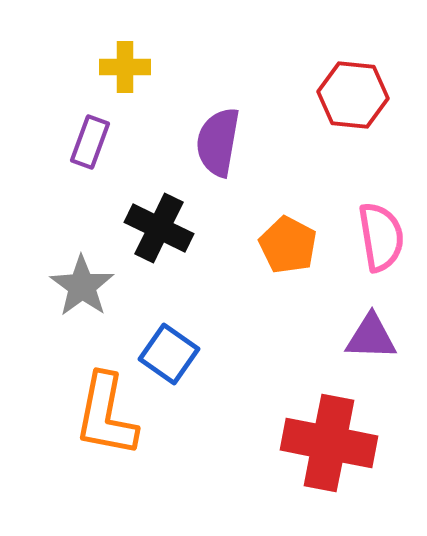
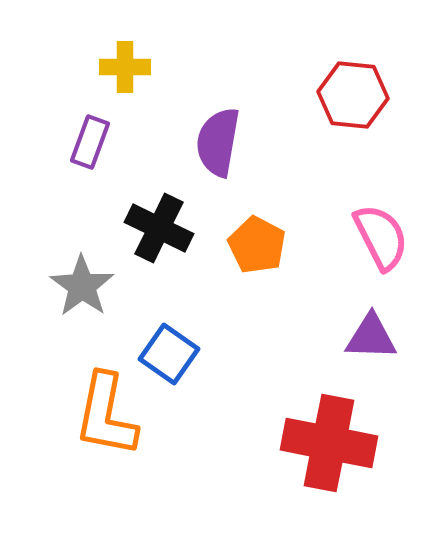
pink semicircle: rotated 18 degrees counterclockwise
orange pentagon: moved 31 px left
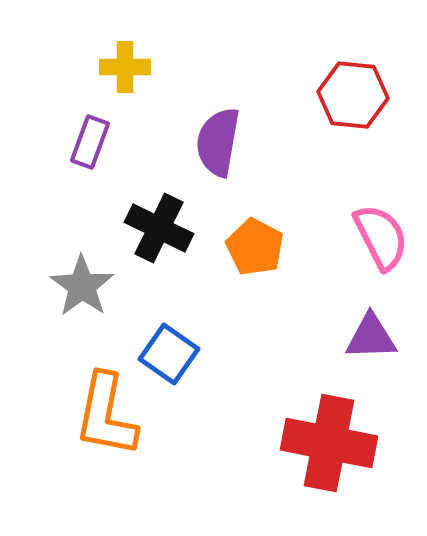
orange pentagon: moved 2 px left, 2 px down
purple triangle: rotated 4 degrees counterclockwise
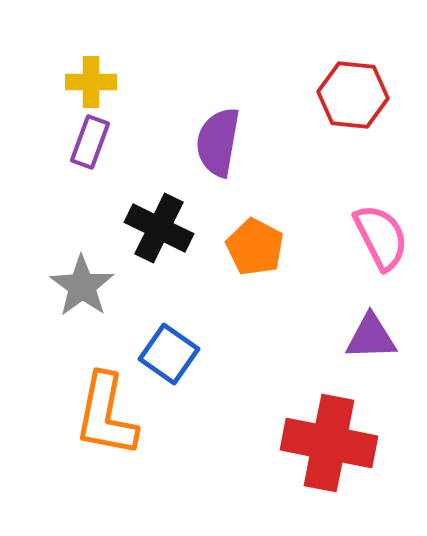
yellow cross: moved 34 px left, 15 px down
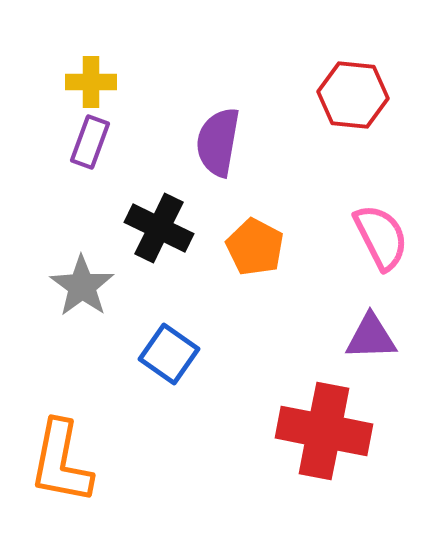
orange L-shape: moved 45 px left, 47 px down
red cross: moved 5 px left, 12 px up
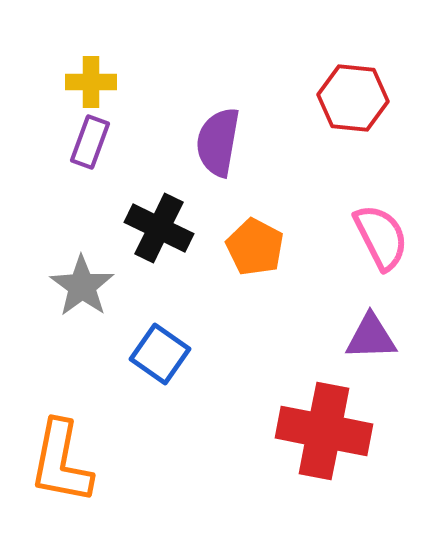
red hexagon: moved 3 px down
blue square: moved 9 px left
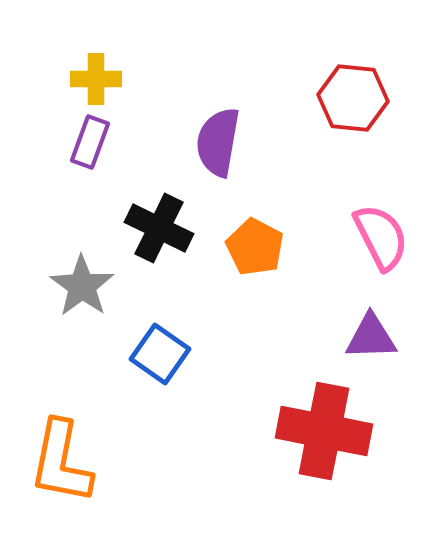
yellow cross: moved 5 px right, 3 px up
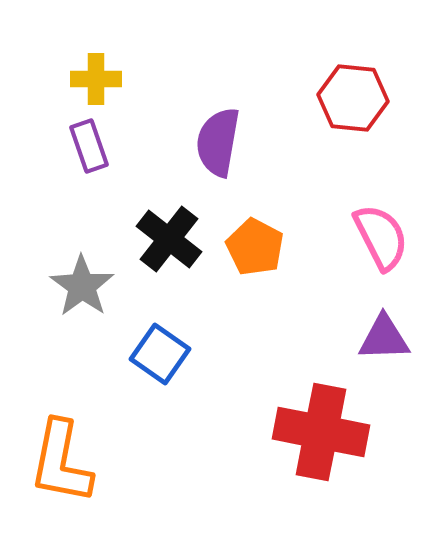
purple rectangle: moved 1 px left, 4 px down; rotated 39 degrees counterclockwise
black cross: moved 10 px right, 11 px down; rotated 12 degrees clockwise
purple triangle: moved 13 px right, 1 px down
red cross: moved 3 px left, 1 px down
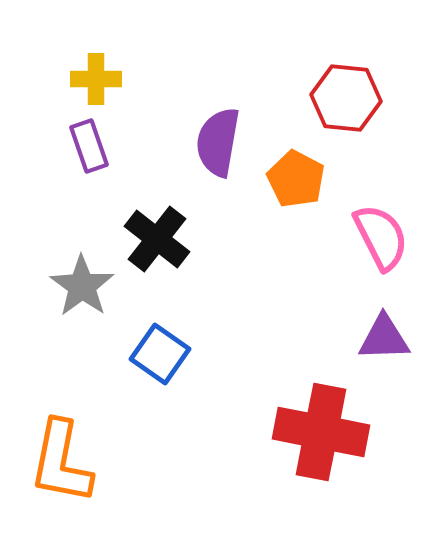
red hexagon: moved 7 px left
black cross: moved 12 px left
orange pentagon: moved 41 px right, 68 px up
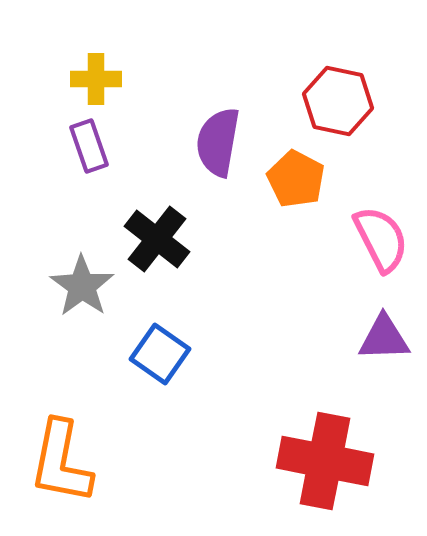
red hexagon: moved 8 px left, 3 px down; rotated 6 degrees clockwise
pink semicircle: moved 2 px down
red cross: moved 4 px right, 29 px down
